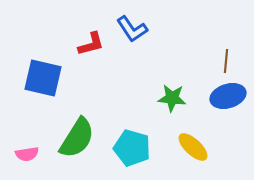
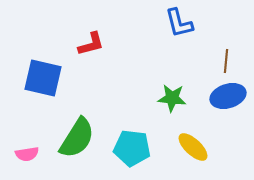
blue L-shape: moved 47 px right, 6 px up; rotated 20 degrees clockwise
cyan pentagon: rotated 9 degrees counterclockwise
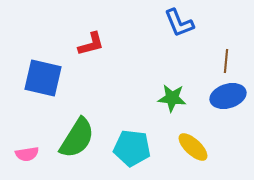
blue L-shape: rotated 8 degrees counterclockwise
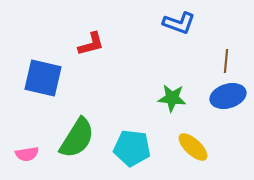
blue L-shape: rotated 48 degrees counterclockwise
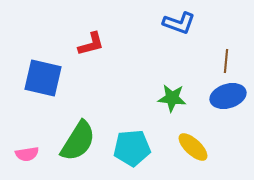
green semicircle: moved 1 px right, 3 px down
cyan pentagon: rotated 12 degrees counterclockwise
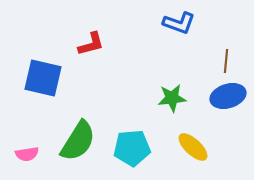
green star: rotated 12 degrees counterclockwise
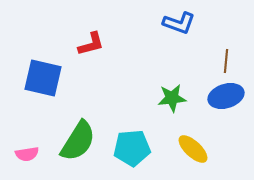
blue ellipse: moved 2 px left
yellow ellipse: moved 2 px down
